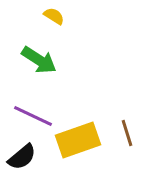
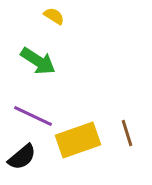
green arrow: moved 1 px left, 1 px down
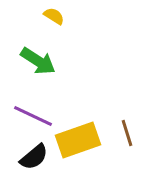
black semicircle: moved 12 px right
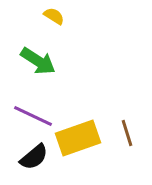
yellow rectangle: moved 2 px up
